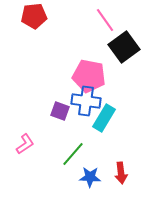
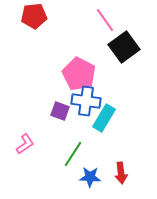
pink pentagon: moved 10 px left, 2 px up; rotated 16 degrees clockwise
green line: rotated 8 degrees counterclockwise
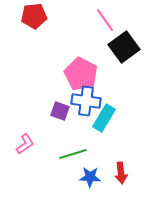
pink pentagon: moved 2 px right
green line: rotated 40 degrees clockwise
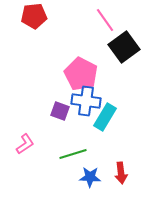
cyan rectangle: moved 1 px right, 1 px up
